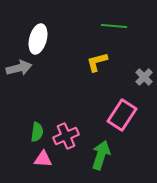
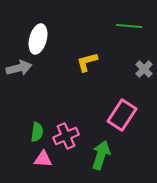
green line: moved 15 px right
yellow L-shape: moved 10 px left
gray cross: moved 8 px up
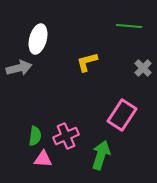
gray cross: moved 1 px left, 1 px up
green semicircle: moved 2 px left, 4 px down
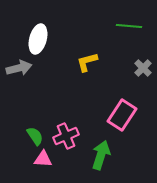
green semicircle: rotated 42 degrees counterclockwise
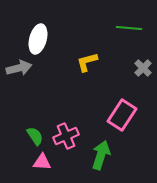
green line: moved 2 px down
pink triangle: moved 1 px left, 3 px down
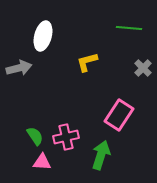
white ellipse: moved 5 px right, 3 px up
pink rectangle: moved 3 px left
pink cross: moved 1 px down; rotated 10 degrees clockwise
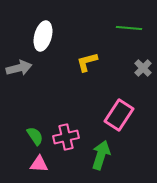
pink triangle: moved 3 px left, 2 px down
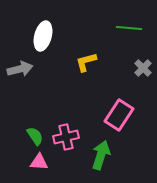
yellow L-shape: moved 1 px left
gray arrow: moved 1 px right, 1 px down
pink triangle: moved 2 px up
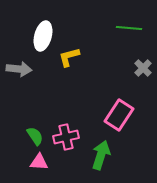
yellow L-shape: moved 17 px left, 5 px up
gray arrow: moved 1 px left; rotated 20 degrees clockwise
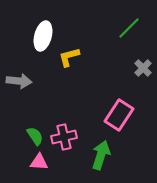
green line: rotated 50 degrees counterclockwise
gray arrow: moved 12 px down
pink cross: moved 2 px left
